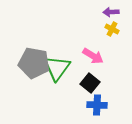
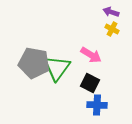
purple arrow: rotated 21 degrees clockwise
pink arrow: moved 2 px left, 1 px up
black square: rotated 12 degrees counterclockwise
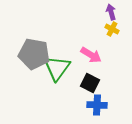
purple arrow: rotated 56 degrees clockwise
gray pentagon: moved 9 px up
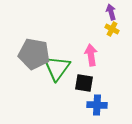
pink arrow: rotated 130 degrees counterclockwise
black square: moved 6 px left; rotated 18 degrees counterclockwise
